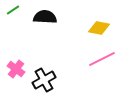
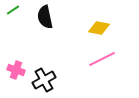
black semicircle: rotated 105 degrees counterclockwise
pink cross: moved 1 px down; rotated 18 degrees counterclockwise
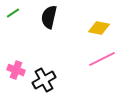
green line: moved 3 px down
black semicircle: moved 4 px right; rotated 25 degrees clockwise
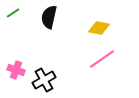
pink line: rotated 8 degrees counterclockwise
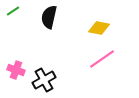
green line: moved 2 px up
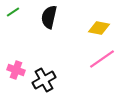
green line: moved 1 px down
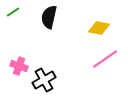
pink line: moved 3 px right
pink cross: moved 3 px right, 4 px up
